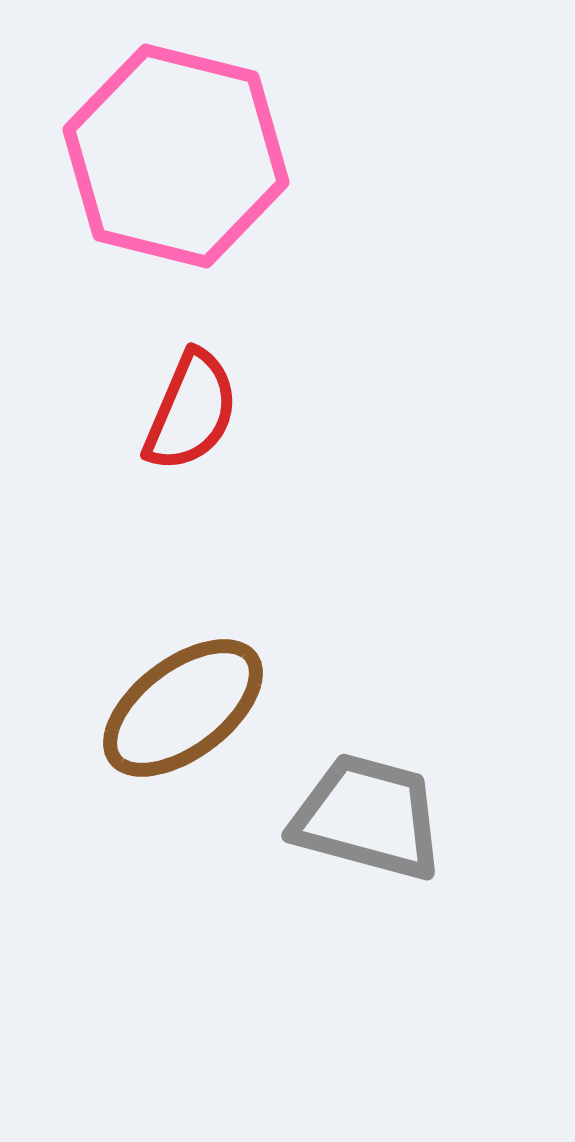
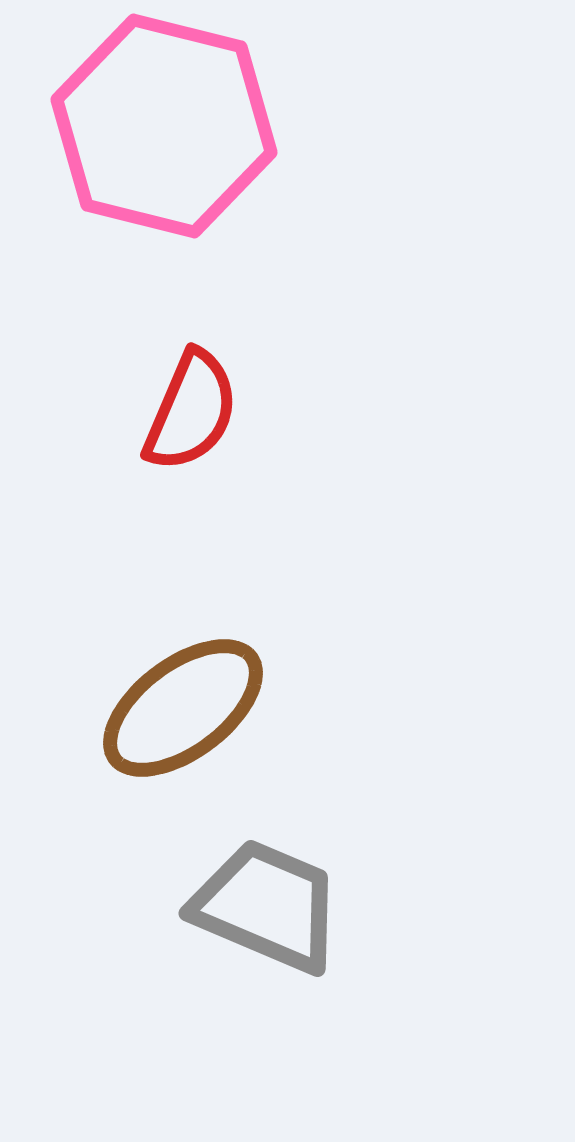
pink hexagon: moved 12 px left, 30 px up
gray trapezoid: moved 101 px left, 89 px down; rotated 8 degrees clockwise
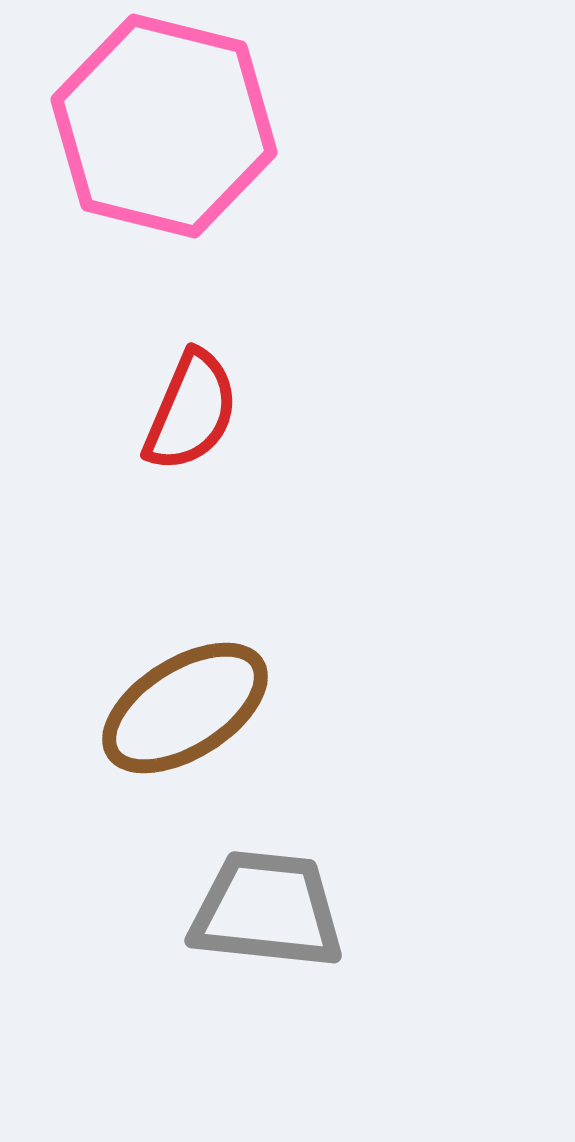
brown ellipse: moved 2 px right; rotated 5 degrees clockwise
gray trapezoid: moved 4 px down; rotated 17 degrees counterclockwise
